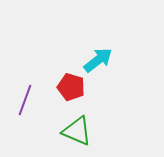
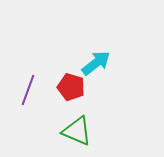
cyan arrow: moved 2 px left, 3 px down
purple line: moved 3 px right, 10 px up
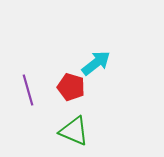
purple line: rotated 36 degrees counterclockwise
green triangle: moved 3 px left
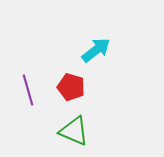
cyan arrow: moved 13 px up
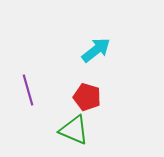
red pentagon: moved 16 px right, 10 px down
green triangle: moved 1 px up
